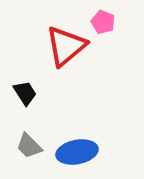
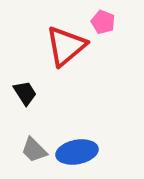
gray trapezoid: moved 5 px right, 4 px down
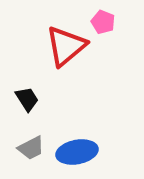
black trapezoid: moved 2 px right, 6 px down
gray trapezoid: moved 3 px left, 2 px up; rotated 72 degrees counterclockwise
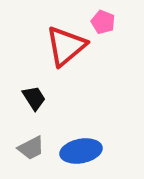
black trapezoid: moved 7 px right, 1 px up
blue ellipse: moved 4 px right, 1 px up
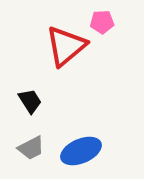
pink pentagon: moved 1 px left; rotated 25 degrees counterclockwise
black trapezoid: moved 4 px left, 3 px down
blue ellipse: rotated 12 degrees counterclockwise
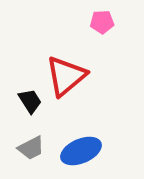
red triangle: moved 30 px down
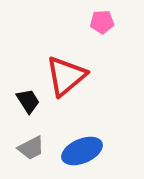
black trapezoid: moved 2 px left
blue ellipse: moved 1 px right
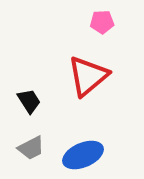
red triangle: moved 22 px right
black trapezoid: moved 1 px right
blue ellipse: moved 1 px right, 4 px down
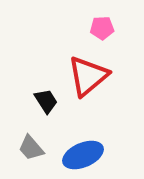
pink pentagon: moved 6 px down
black trapezoid: moved 17 px right
gray trapezoid: rotated 76 degrees clockwise
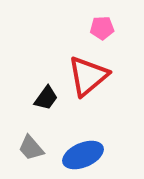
black trapezoid: moved 3 px up; rotated 68 degrees clockwise
